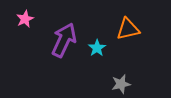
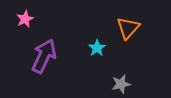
orange triangle: moved 1 px up; rotated 35 degrees counterclockwise
purple arrow: moved 20 px left, 16 px down
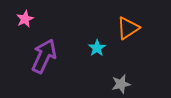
orange triangle: rotated 15 degrees clockwise
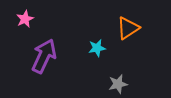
cyan star: rotated 24 degrees clockwise
gray star: moved 3 px left
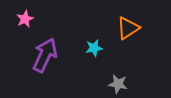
cyan star: moved 3 px left
purple arrow: moved 1 px right, 1 px up
gray star: rotated 24 degrees clockwise
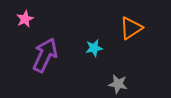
orange triangle: moved 3 px right
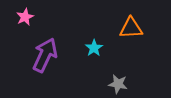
pink star: moved 2 px up
orange triangle: rotated 30 degrees clockwise
cyan star: rotated 24 degrees counterclockwise
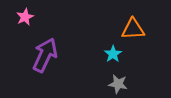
orange triangle: moved 2 px right, 1 px down
cyan star: moved 19 px right, 6 px down
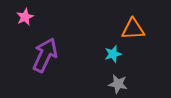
cyan star: rotated 18 degrees clockwise
